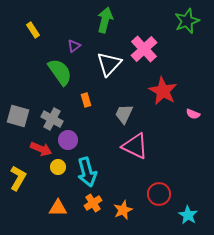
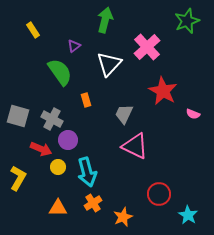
pink cross: moved 3 px right, 2 px up
orange star: moved 7 px down
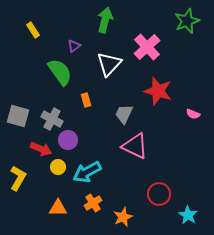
red star: moved 5 px left; rotated 12 degrees counterclockwise
cyan arrow: rotated 76 degrees clockwise
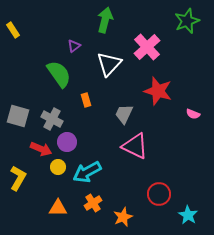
yellow rectangle: moved 20 px left
green semicircle: moved 1 px left, 2 px down
purple circle: moved 1 px left, 2 px down
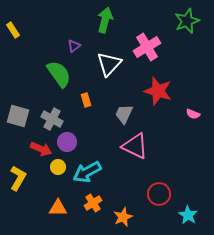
pink cross: rotated 12 degrees clockwise
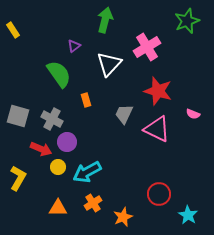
pink triangle: moved 22 px right, 17 px up
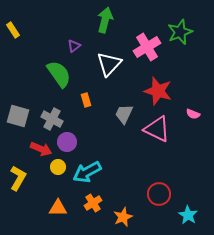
green star: moved 7 px left, 11 px down
